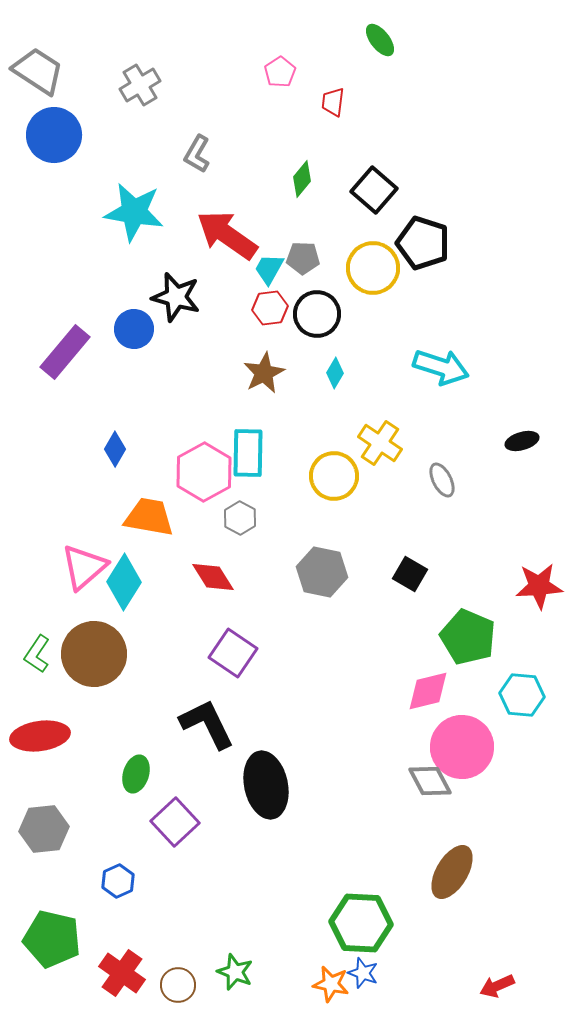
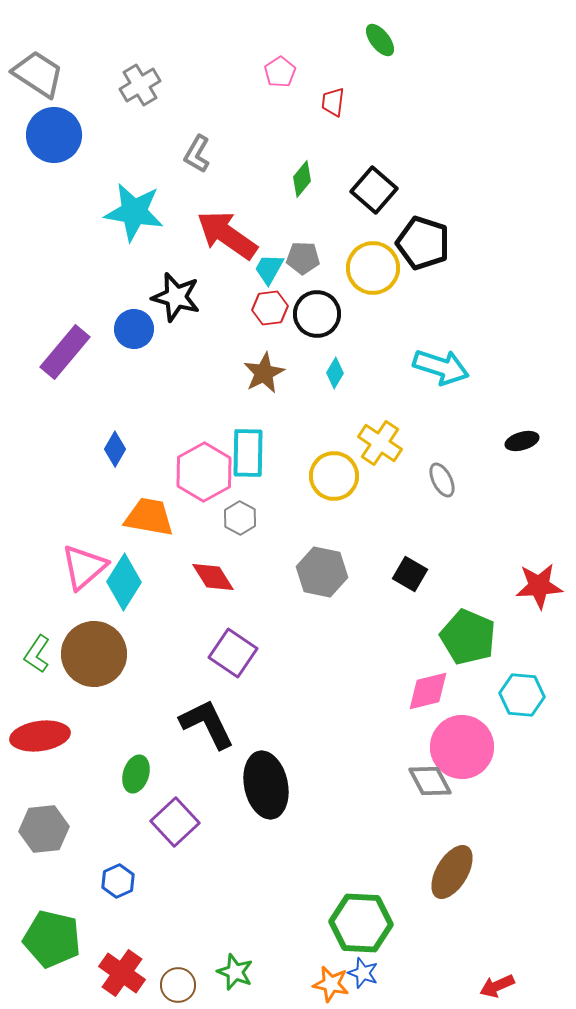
gray trapezoid at (38, 71): moved 3 px down
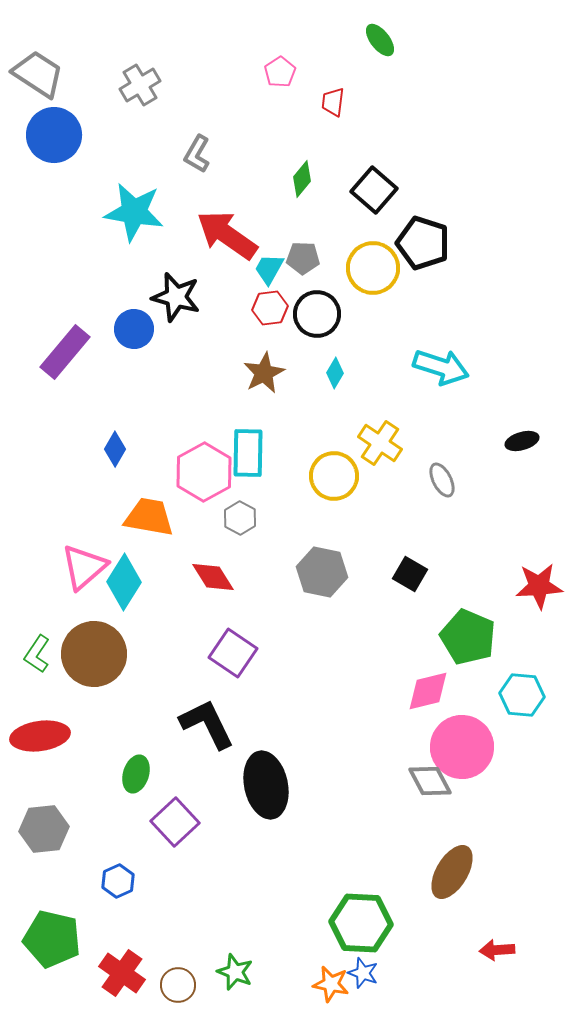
red arrow at (497, 986): moved 36 px up; rotated 20 degrees clockwise
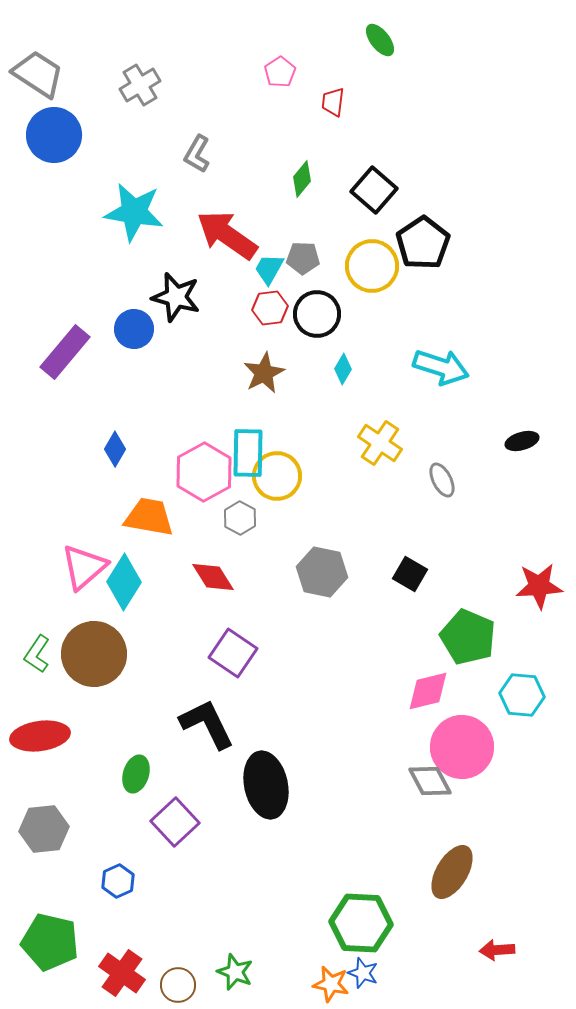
black pentagon at (423, 243): rotated 20 degrees clockwise
yellow circle at (373, 268): moved 1 px left, 2 px up
cyan diamond at (335, 373): moved 8 px right, 4 px up
yellow circle at (334, 476): moved 57 px left
green pentagon at (52, 939): moved 2 px left, 3 px down
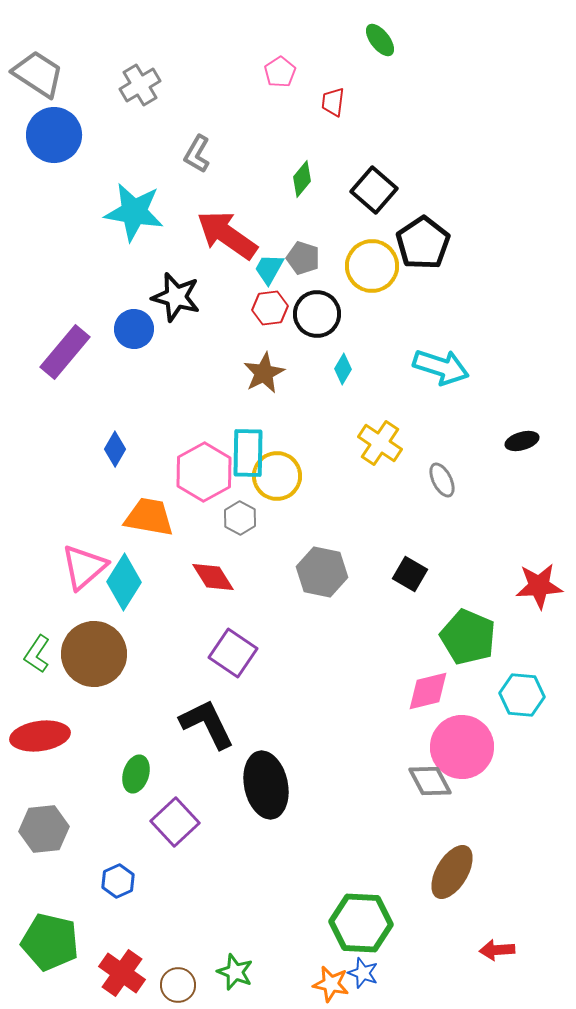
gray pentagon at (303, 258): rotated 16 degrees clockwise
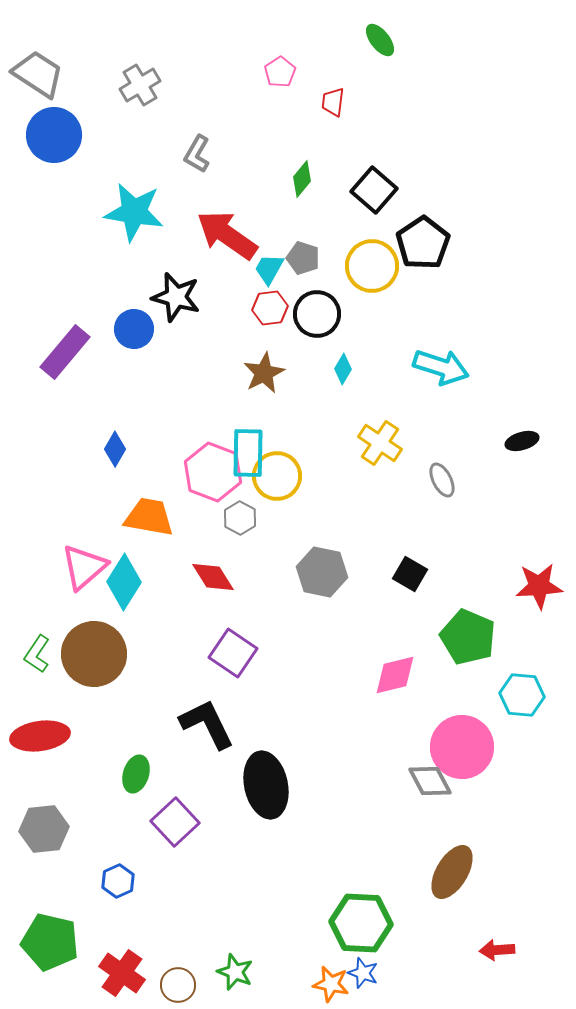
pink hexagon at (204, 472): moved 9 px right; rotated 10 degrees counterclockwise
pink diamond at (428, 691): moved 33 px left, 16 px up
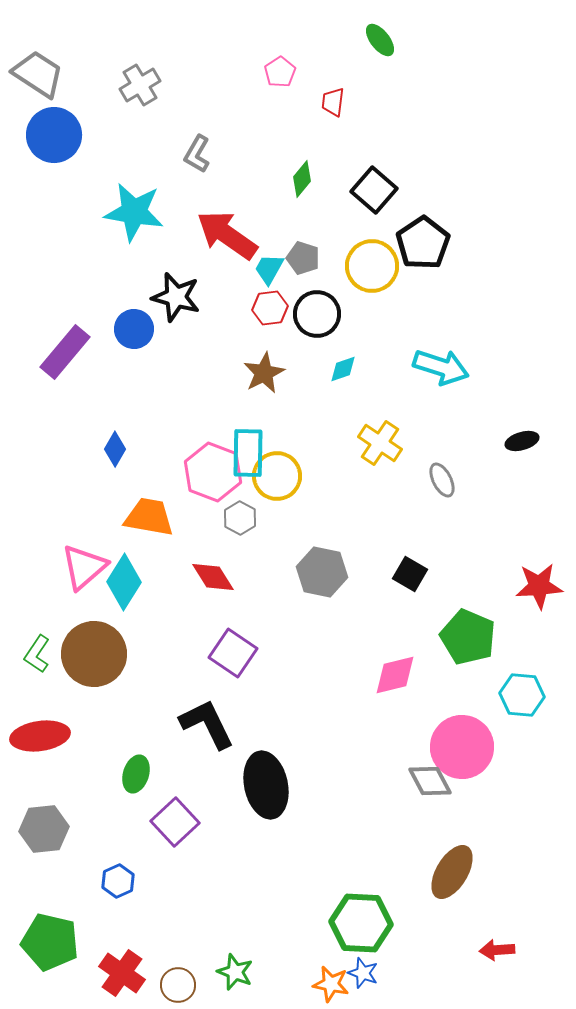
cyan diamond at (343, 369): rotated 40 degrees clockwise
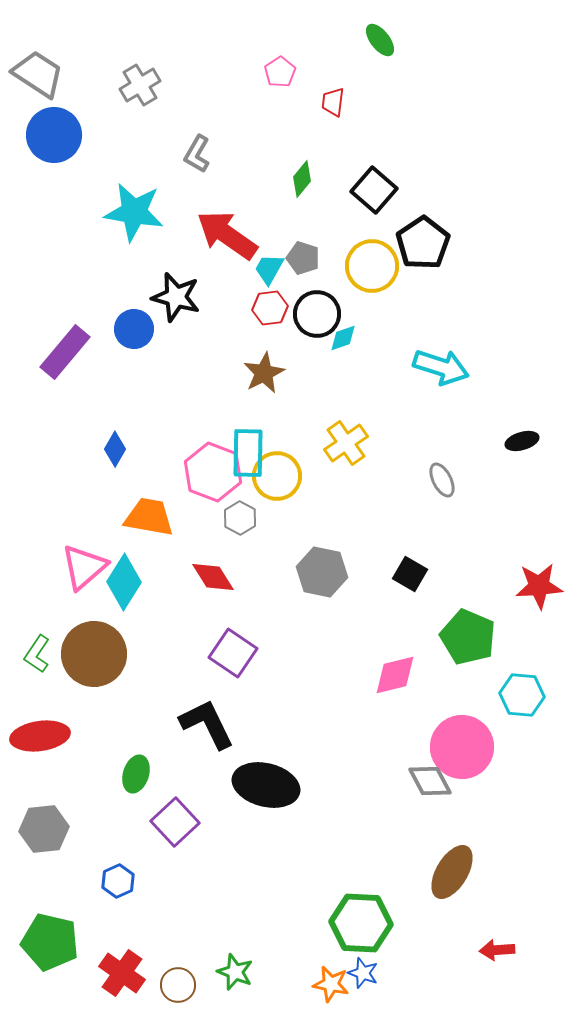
cyan diamond at (343, 369): moved 31 px up
yellow cross at (380, 443): moved 34 px left; rotated 21 degrees clockwise
black ellipse at (266, 785): rotated 64 degrees counterclockwise
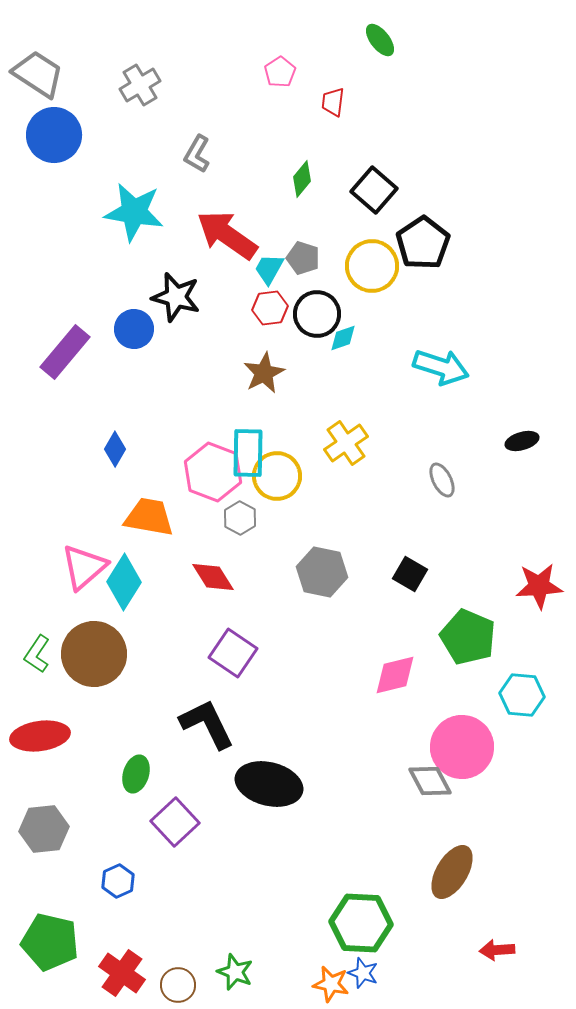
black ellipse at (266, 785): moved 3 px right, 1 px up
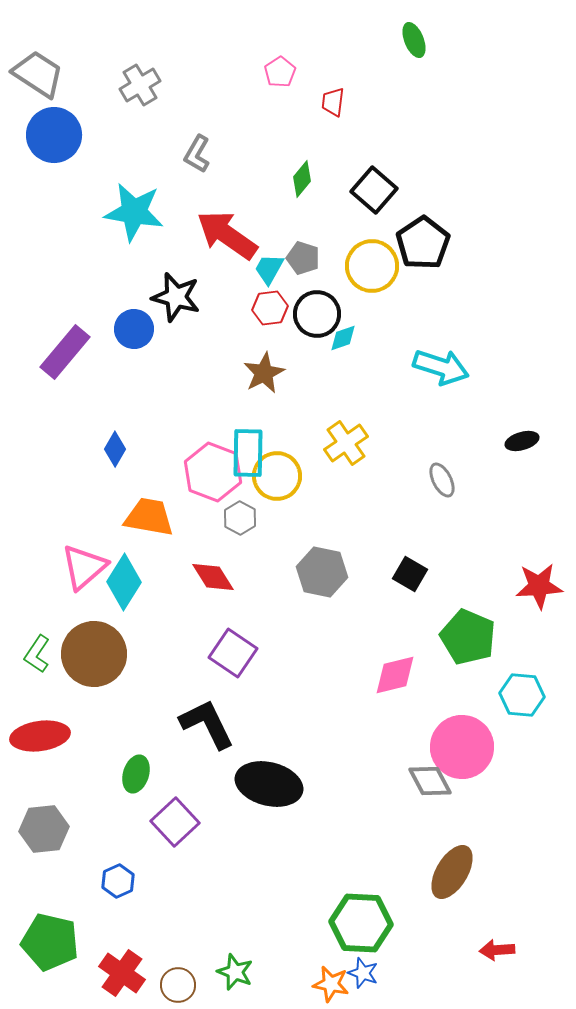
green ellipse at (380, 40): moved 34 px right; rotated 16 degrees clockwise
